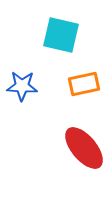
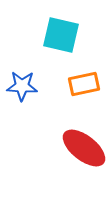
red ellipse: rotated 12 degrees counterclockwise
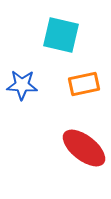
blue star: moved 1 px up
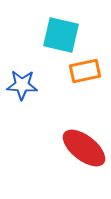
orange rectangle: moved 1 px right, 13 px up
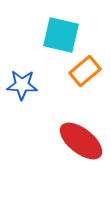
orange rectangle: rotated 28 degrees counterclockwise
red ellipse: moved 3 px left, 7 px up
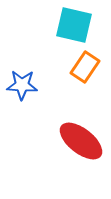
cyan square: moved 13 px right, 10 px up
orange rectangle: moved 4 px up; rotated 16 degrees counterclockwise
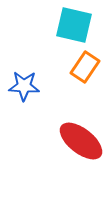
blue star: moved 2 px right, 1 px down
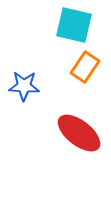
red ellipse: moved 2 px left, 8 px up
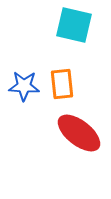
orange rectangle: moved 23 px left, 17 px down; rotated 40 degrees counterclockwise
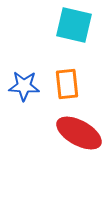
orange rectangle: moved 5 px right
red ellipse: rotated 9 degrees counterclockwise
